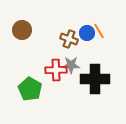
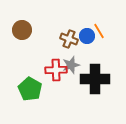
blue circle: moved 3 px down
gray star: rotated 18 degrees counterclockwise
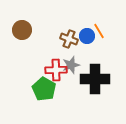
green pentagon: moved 14 px right
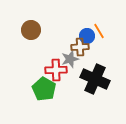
brown circle: moved 9 px right
brown cross: moved 11 px right, 8 px down; rotated 24 degrees counterclockwise
gray star: moved 1 px left, 6 px up
black cross: rotated 24 degrees clockwise
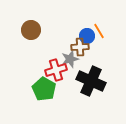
red cross: rotated 15 degrees counterclockwise
black cross: moved 4 px left, 2 px down
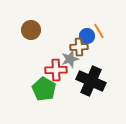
brown cross: moved 1 px left
red cross: rotated 15 degrees clockwise
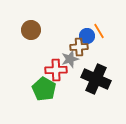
black cross: moved 5 px right, 2 px up
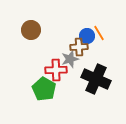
orange line: moved 2 px down
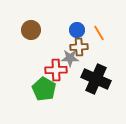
blue circle: moved 10 px left, 6 px up
gray star: moved 1 px up; rotated 18 degrees clockwise
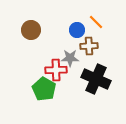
orange line: moved 3 px left, 11 px up; rotated 14 degrees counterclockwise
brown cross: moved 10 px right, 1 px up
